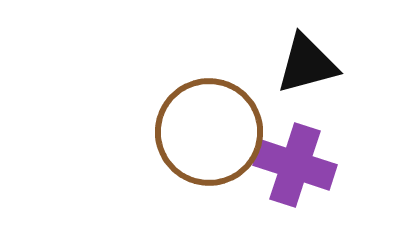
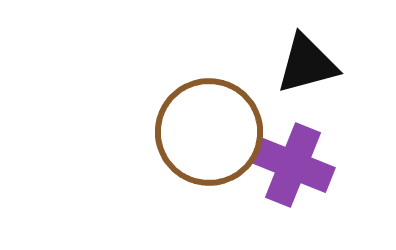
purple cross: moved 2 px left; rotated 4 degrees clockwise
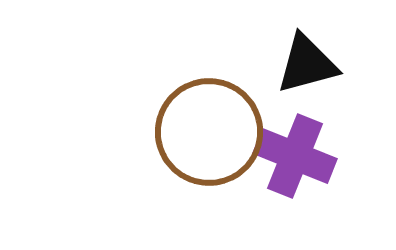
purple cross: moved 2 px right, 9 px up
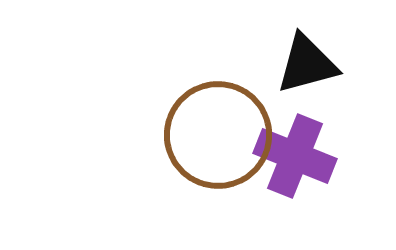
brown circle: moved 9 px right, 3 px down
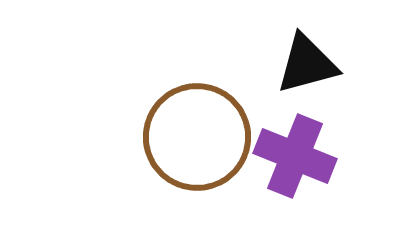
brown circle: moved 21 px left, 2 px down
